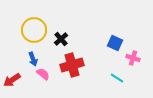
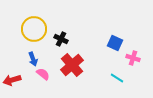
yellow circle: moved 1 px up
black cross: rotated 24 degrees counterclockwise
red cross: rotated 25 degrees counterclockwise
red arrow: rotated 18 degrees clockwise
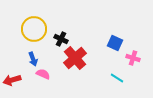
red cross: moved 3 px right, 7 px up
pink semicircle: rotated 16 degrees counterclockwise
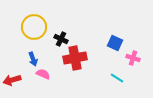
yellow circle: moved 2 px up
red cross: rotated 30 degrees clockwise
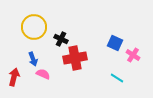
pink cross: moved 3 px up; rotated 16 degrees clockwise
red arrow: moved 2 px right, 3 px up; rotated 120 degrees clockwise
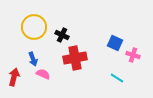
black cross: moved 1 px right, 4 px up
pink cross: rotated 16 degrees counterclockwise
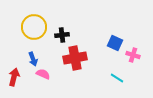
black cross: rotated 32 degrees counterclockwise
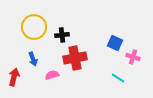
pink cross: moved 2 px down
pink semicircle: moved 9 px right, 1 px down; rotated 40 degrees counterclockwise
cyan line: moved 1 px right
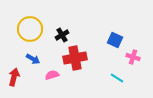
yellow circle: moved 4 px left, 2 px down
black cross: rotated 24 degrees counterclockwise
blue square: moved 3 px up
blue arrow: rotated 40 degrees counterclockwise
cyan line: moved 1 px left
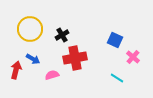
pink cross: rotated 24 degrees clockwise
red arrow: moved 2 px right, 7 px up
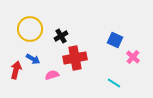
black cross: moved 1 px left, 1 px down
cyan line: moved 3 px left, 5 px down
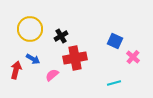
blue square: moved 1 px down
pink semicircle: rotated 24 degrees counterclockwise
cyan line: rotated 48 degrees counterclockwise
